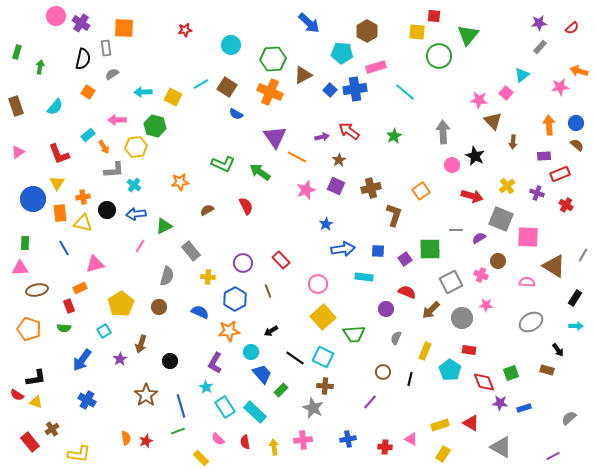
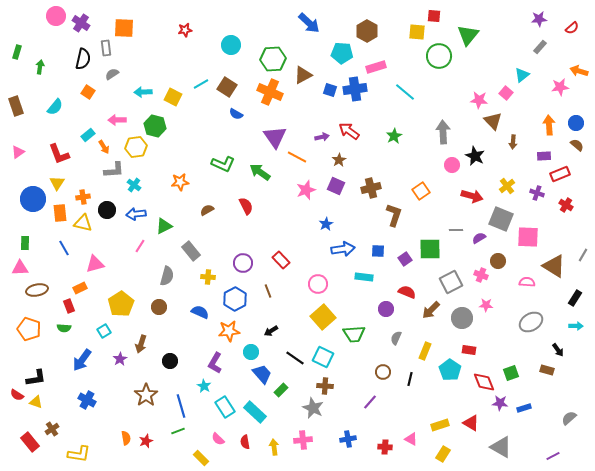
purple star at (539, 23): moved 4 px up
blue square at (330, 90): rotated 24 degrees counterclockwise
cyan star at (206, 387): moved 2 px left, 1 px up
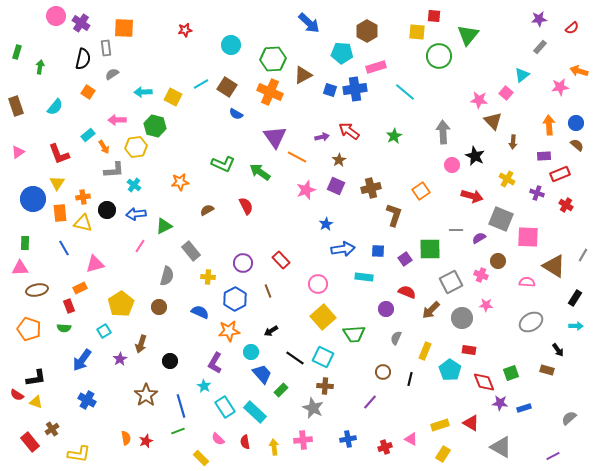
yellow cross at (507, 186): moved 7 px up; rotated 21 degrees counterclockwise
red cross at (385, 447): rotated 24 degrees counterclockwise
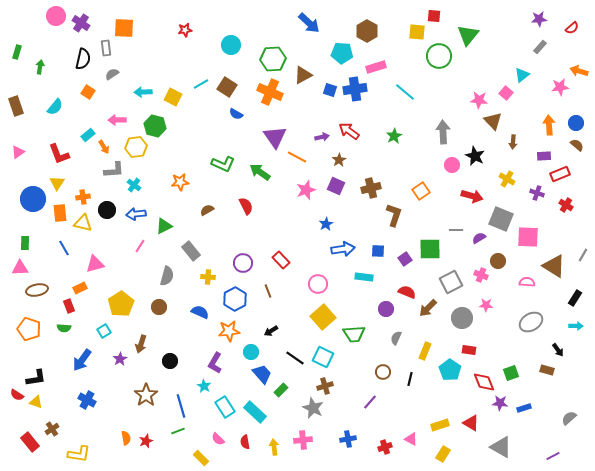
brown arrow at (431, 310): moved 3 px left, 2 px up
brown cross at (325, 386): rotated 21 degrees counterclockwise
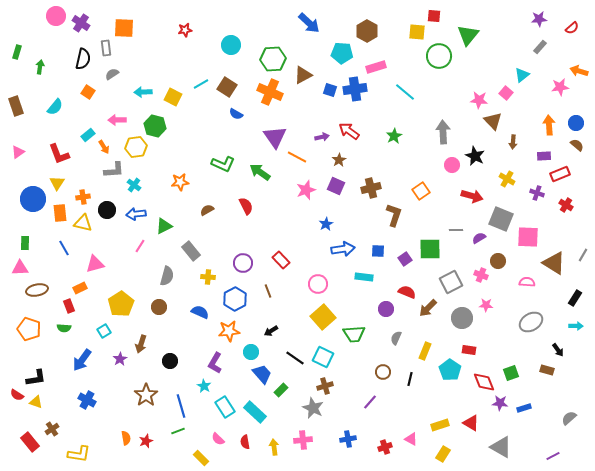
brown triangle at (554, 266): moved 3 px up
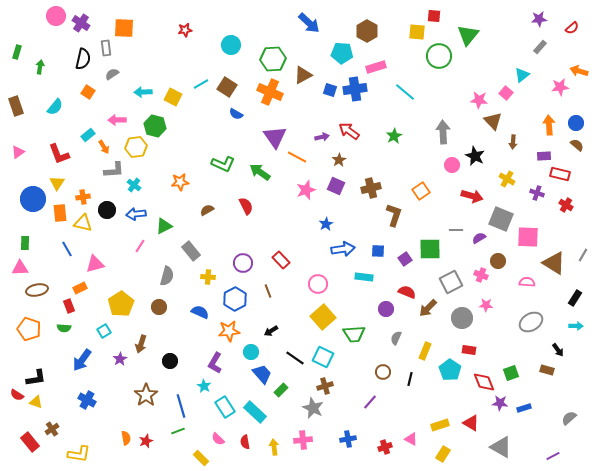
red rectangle at (560, 174): rotated 36 degrees clockwise
blue line at (64, 248): moved 3 px right, 1 px down
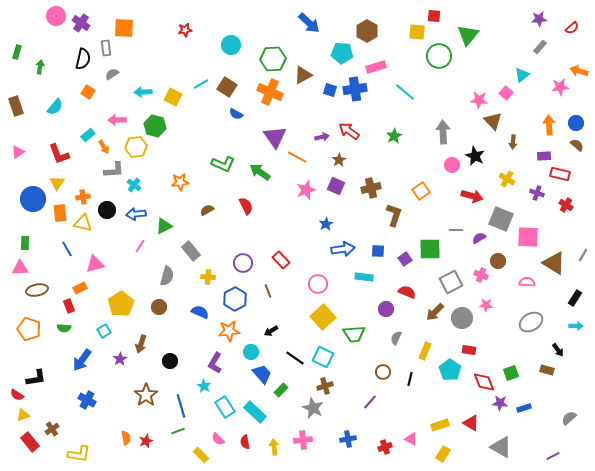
brown arrow at (428, 308): moved 7 px right, 4 px down
yellow triangle at (36, 402): moved 13 px left, 13 px down; rotated 40 degrees counterclockwise
yellow rectangle at (201, 458): moved 3 px up
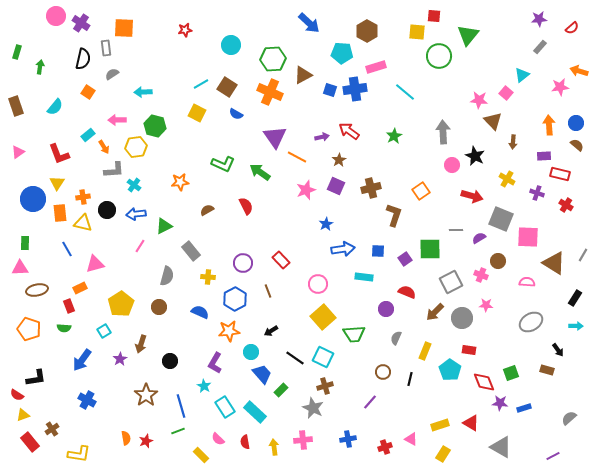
yellow square at (173, 97): moved 24 px right, 16 px down
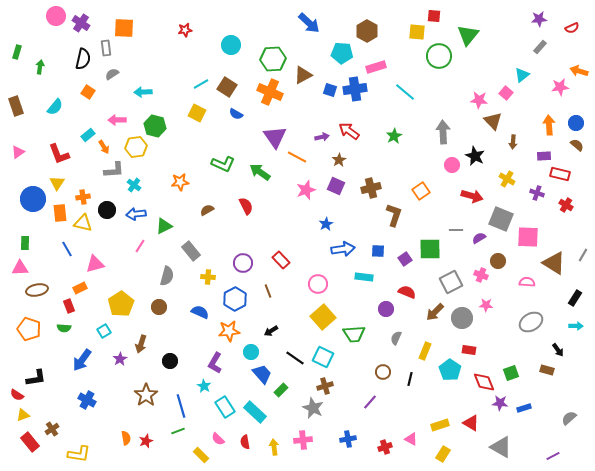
red semicircle at (572, 28): rotated 16 degrees clockwise
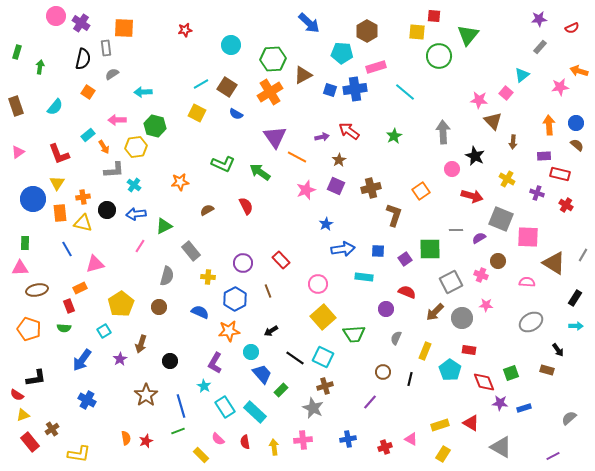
orange cross at (270, 92): rotated 35 degrees clockwise
pink circle at (452, 165): moved 4 px down
